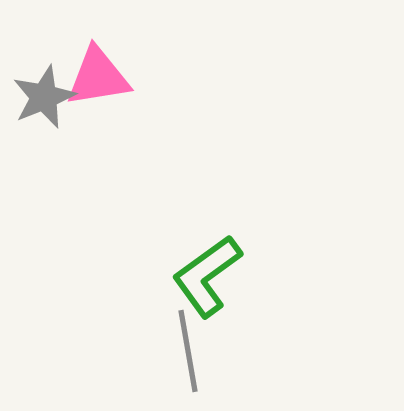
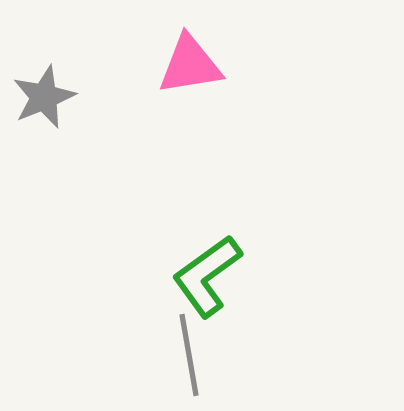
pink triangle: moved 92 px right, 12 px up
gray line: moved 1 px right, 4 px down
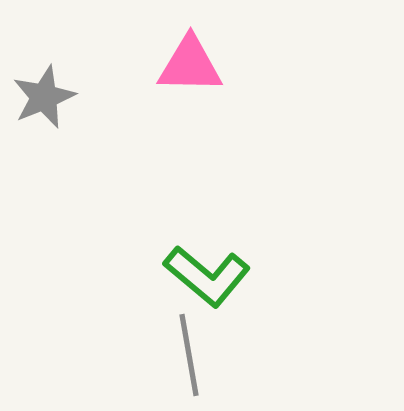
pink triangle: rotated 10 degrees clockwise
green L-shape: rotated 104 degrees counterclockwise
